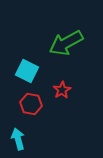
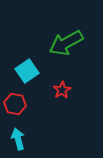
cyan square: rotated 30 degrees clockwise
red hexagon: moved 16 px left
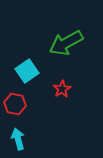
red star: moved 1 px up
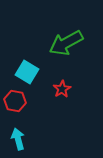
cyan square: moved 1 px down; rotated 25 degrees counterclockwise
red hexagon: moved 3 px up
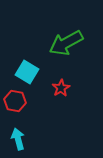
red star: moved 1 px left, 1 px up
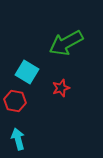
red star: rotated 12 degrees clockwise
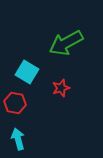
red hexagon: moved 2 px down
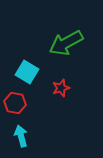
cyan arrow: moved 3 px right, 3 px up
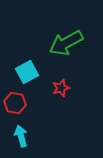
cyan square: rotated 30 degrees clockwise
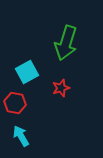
green arrow: rotated 44 degrees counterclockwise
cyan arrow: rotated 15 degrees counterclockwise
